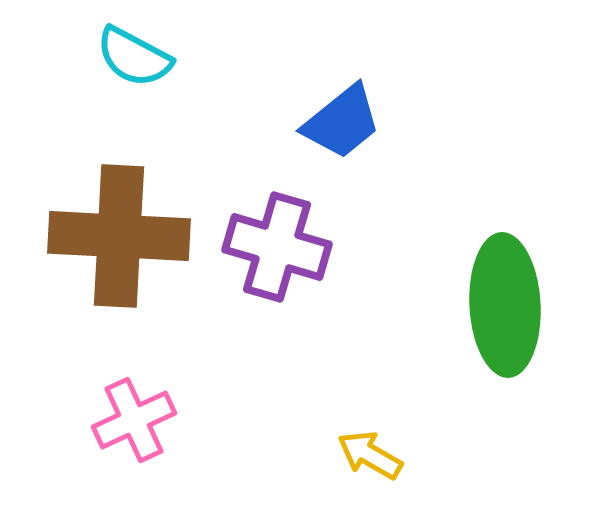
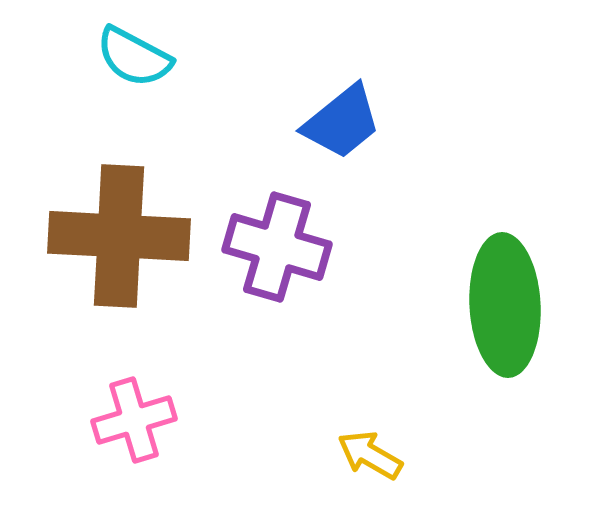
pink cross: rotated 8 degrees clockwise
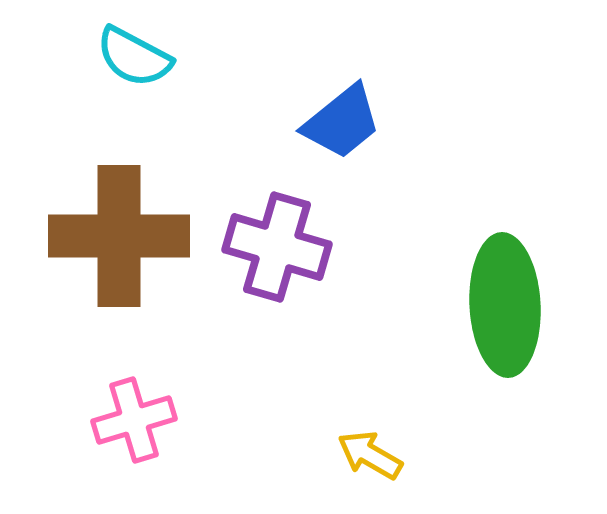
brown cross: rotated 3 degrees counterclockwise
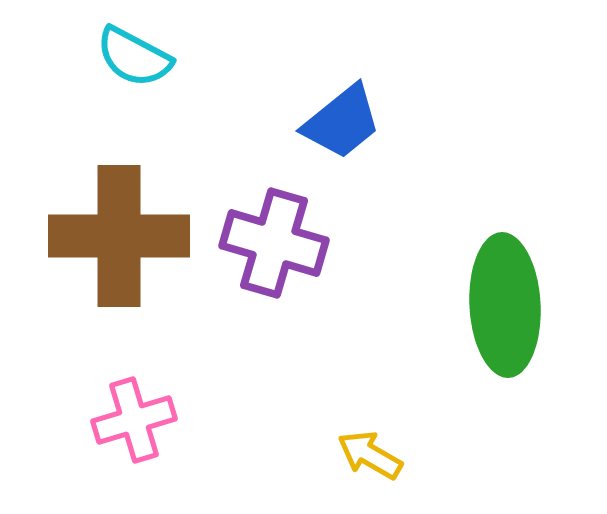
purple cross: moved 3 px left, 4 px up
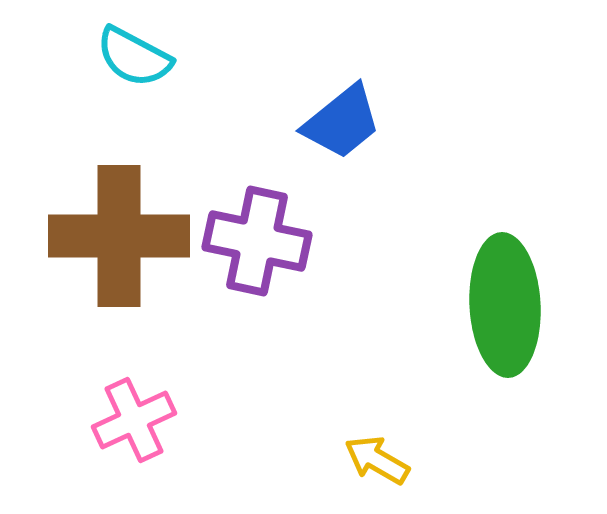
purple cross: moved 17 px left, 2 px up; rotated 4 degrees counterclockwise
pink cross: rotated 8 degrees counterclockwise
yellow arrow: moved 7 px right, 5 px down
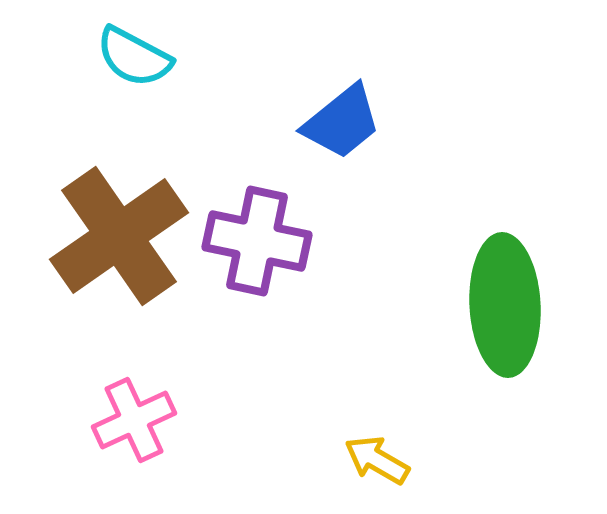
brown cross: rotated 35 degrees counterclockwise
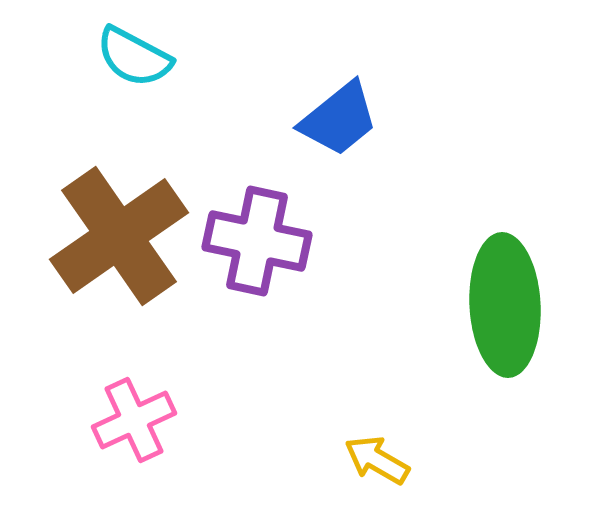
blue trapezoid: moved 3 px left, 3 px up
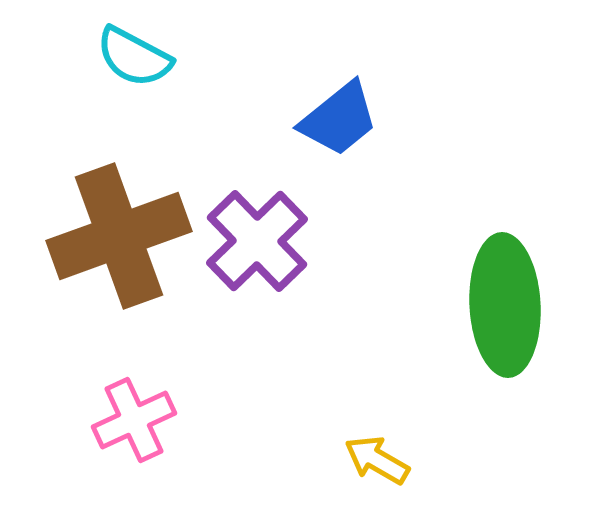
brown cross: rotated 15 degrees clockwise
purple cross: rotated 34 degrees clockwise
